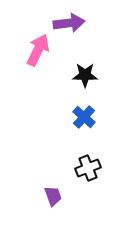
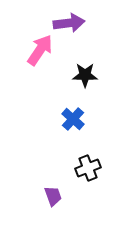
pink arrow: moved 2 px right; rotated 8 degrees clockwise
blue cross: moved 11 px left, 2 px down
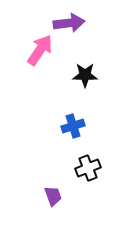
blue cross: moved 7 px down; rotated 30 degrees clockwise
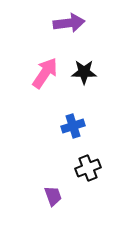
pink arrow: moved 5 px right, 23 px down
black star: moved 1 px left, 3 px up
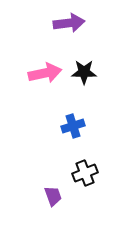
pink arrow: rotated 44 degrees clockwise
black cross: moved 3 px left, 5 px down
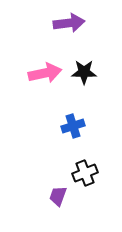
purple trapezoid: moved 5 px right; rotated 140 degrees counterclockwise
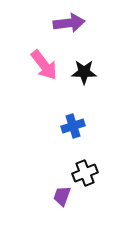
pink arrow: moved 1 px left, 8 px up; rotated 64 degrees clockwise
purple trapezoid: moved 4 px right
